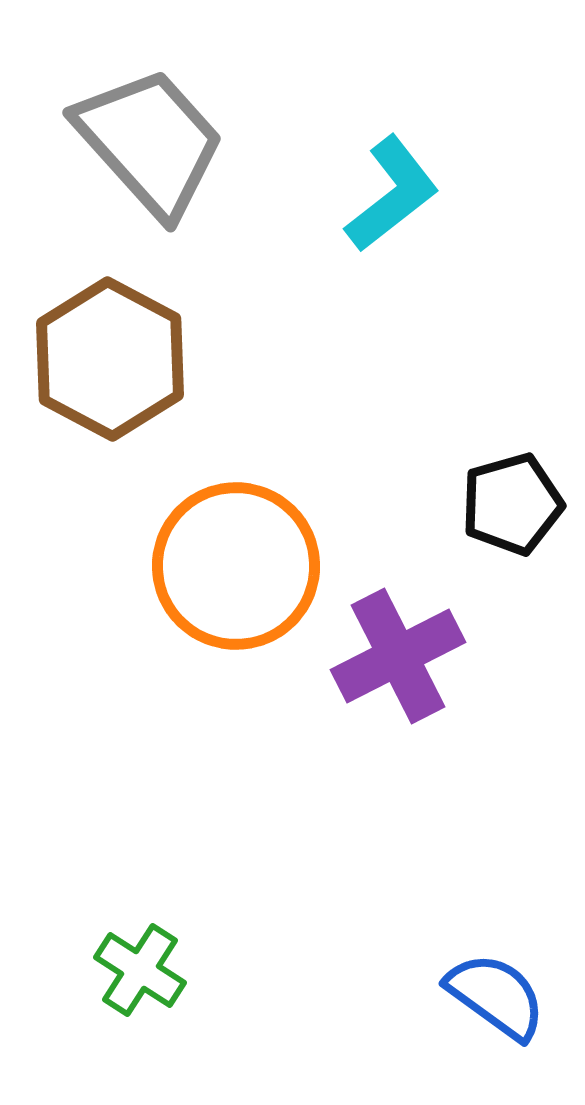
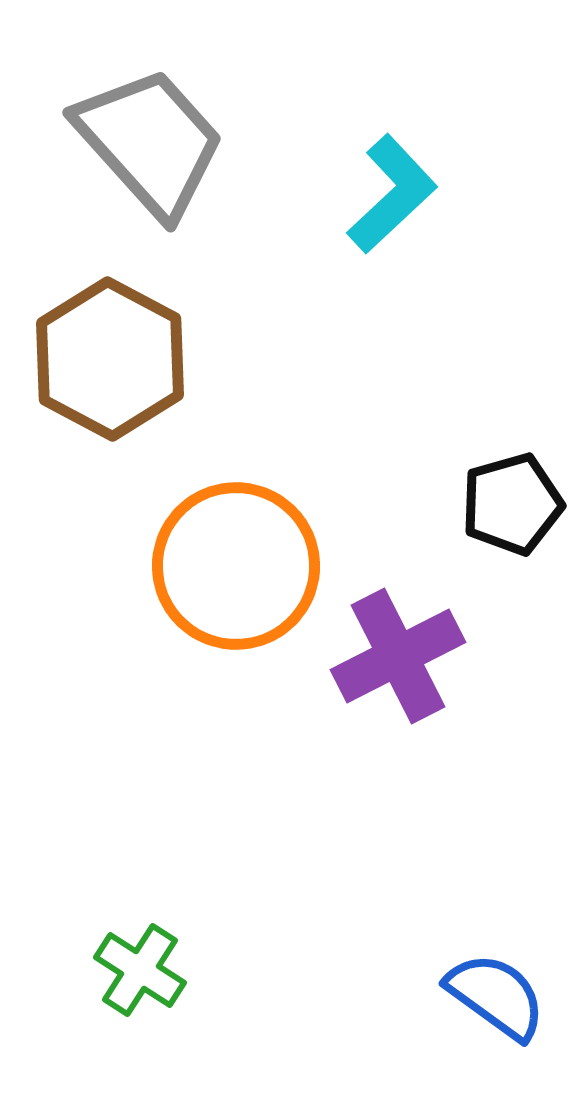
cyan L-shape: rotated 5 degrees counterclockwise
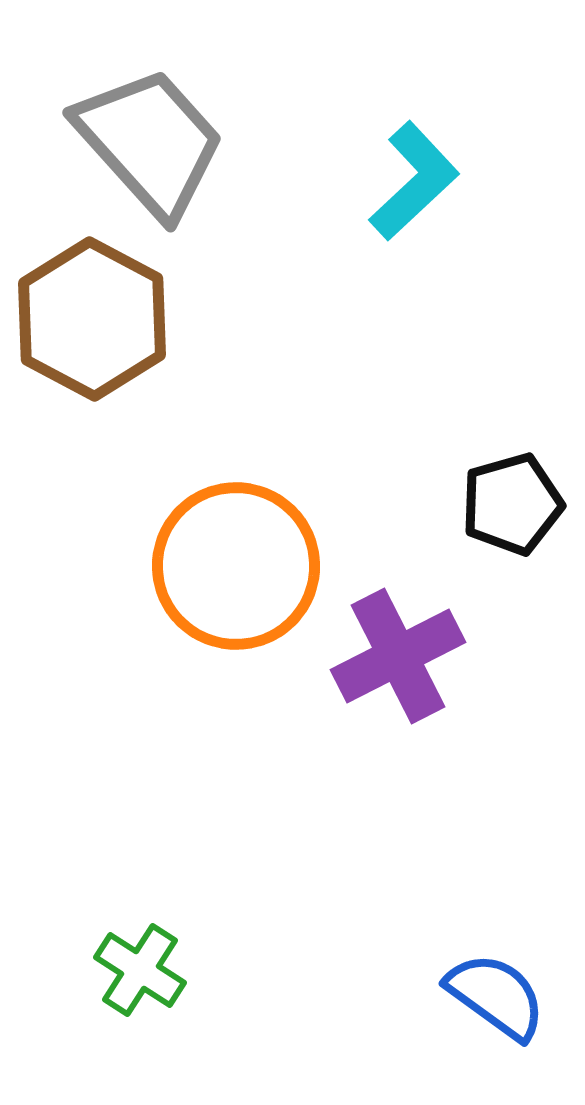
cyan L-shape: moved 22 px right, 13 px up
brown hexagon: moved 18 px left, 40 px up
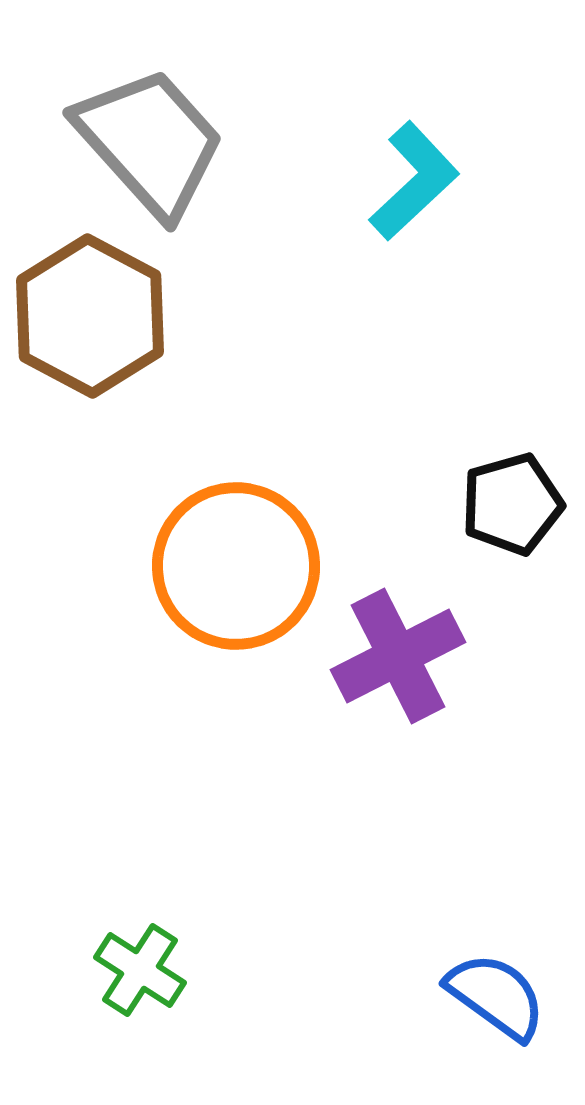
brown hexagon: moved 2 px left, 3 px up
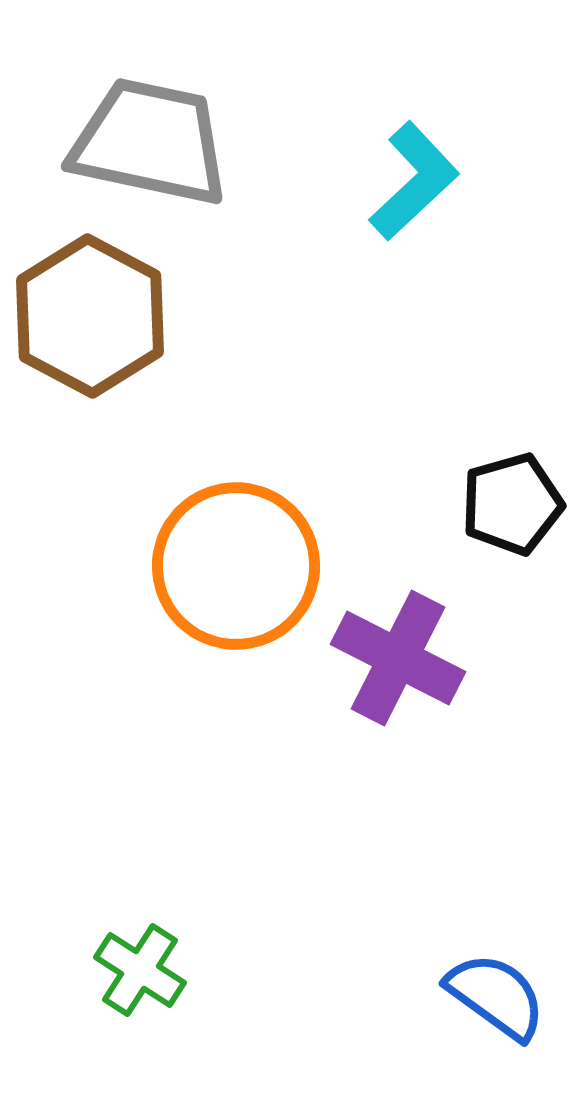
gray trapezoid: rotated 36 degrees counterclockwise
purple cross: moved 2 px down; rotated 36 degrees counterclockwise
